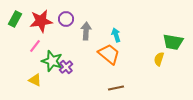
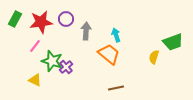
red star: moved 1 px down
green trapezoid: rotated 30 degrees counterclockwise
yellow semicircle: moved 5 px left, 2 px up
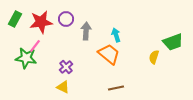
green star: moved 26 px left, 3 px up; rotated 10 degrees counterclockwise
yellow triangle: moved 28 px right, 7 px down
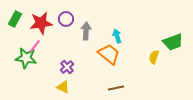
red star: moved 1 px down
cyan arrow: moved 1 px right, 1 px down
purple cross: moved 1 px right
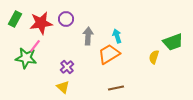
gray arrow: moved 2 px right, 5 px down
orange trapezoid: rotated 70 degrees counterclockwise
yellow triangle: rotated 16 degrees clockwise
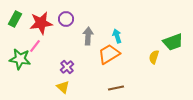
green star: moved 6 px left, 1 px down
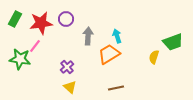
yellow triangle: moved 7 px right
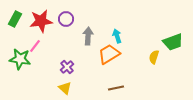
red star: moved 2 px up
yellow triangle: moved 5 px left, 1 px down
